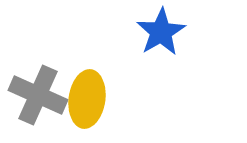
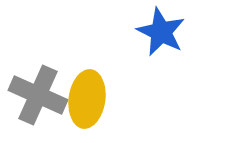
blue star: rotated 15 degrees counterclockwise
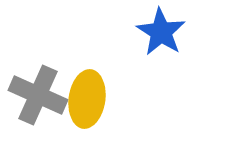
blue star: rotated 6 degrees clockwise
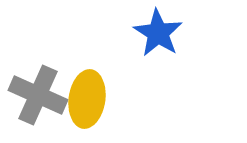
blue star: moved 3 px left, 1 px down
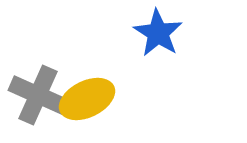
yellow ellipse: rotated 56 degrees clockwise
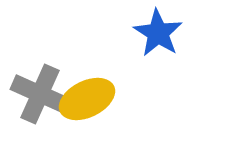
gray cross: moved 2 px right, 1 px up
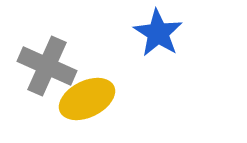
gray cross: moved 7 px right, 28 px up
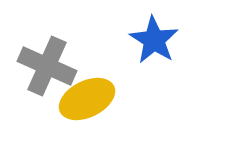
blue star: moved 4 px left, 7 px down
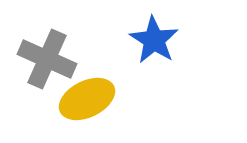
gray cross: moved 7 px up
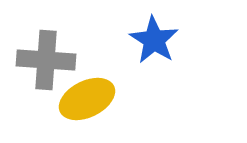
gray cross: moved 1 px left, 1 px down; rotated 20 degrees counterclockwise
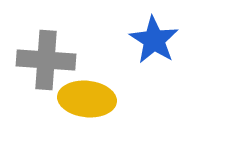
yellow ellipse: rotated 32 degrees clockwise
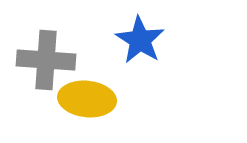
blue star: moved 14 px left
